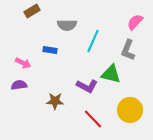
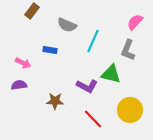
brown rectangle: rotated 21 degrees counterclockwise
gray semicircle: rotated 24 degrees clockwise
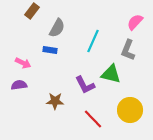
gray semicircle: moved 10 px left, 3 px down; rotated 84 degrees counterclockwise
purple L-shape: moved 2 px left, 1 px up; rotated 35 degrees clockwise
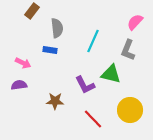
gray semicircle: rotated 36 degrees counterclockwise
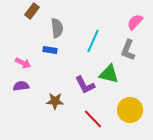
green triangle: moved 2 px left
purple semicircle: moved 2 px right, 1 px down
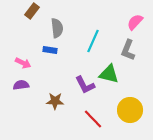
purple semicircle: moved 1 px up
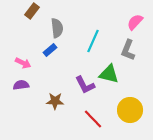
blue rectangle: rotated 48 degrees counterclockwise
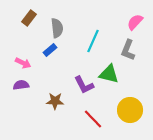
brown rectangle: moved 3 px left, 7 px down
purple L-shape: moved 1 px left
